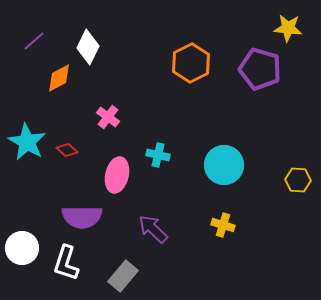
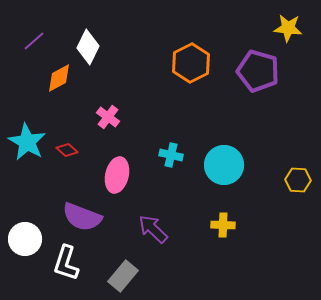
purple pentagon: moved 2 px left, 2 px down
cyan cross: moved 13 px right
purple semicircle: rotated 21 degrees clockwise
yellow cross: rotated 15 degrees counterclockwise
white circle: moved 3 px right, 9 px up
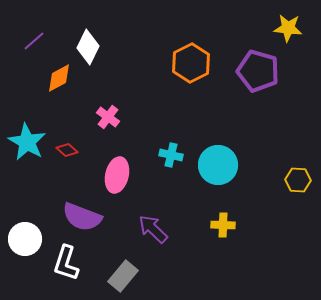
cyan circle: moved 6 px left
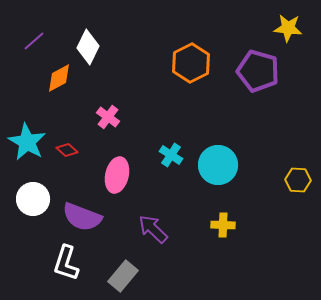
cyan cross: rotated 20 degrees clockwise
white circle: moved 8 px right, 40 px up
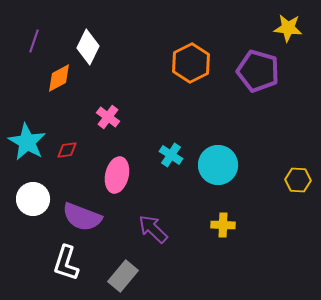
purple line: rotated 30 degrees counterclockwise
red diamond: rotated 50 degrees counterclockwise
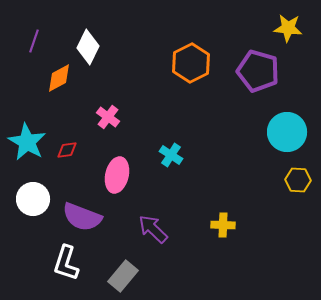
cyan circle: moved 69 px right, 33 px up
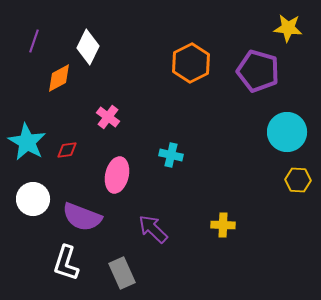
cyan cross: rotated 20 degrees counterclockwise
gray rectangle: moved 1 px left, 3 px up; rotated 64 degrees counterclockwise
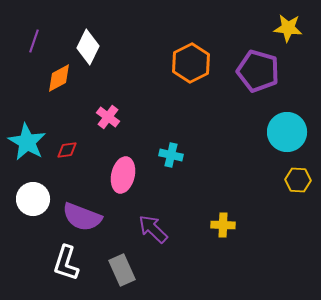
pink ellipse: moved 6 px right
gray rectangle: moved 3 px up
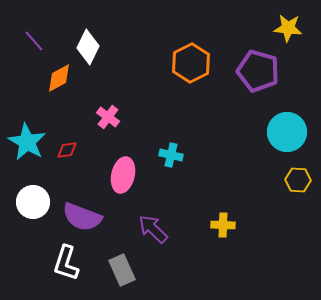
purple line: rotated 60 degrees counterclockwise
white circle: moved 3 px down
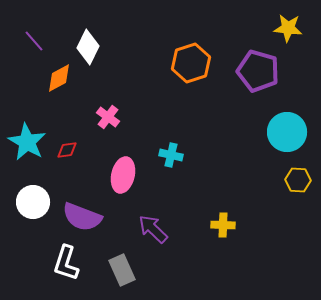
orange hexagon: rotated 9 degrees clockwise
